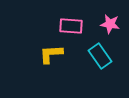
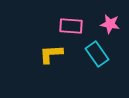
cyan rectangle: moved 3 px left, 2 px up
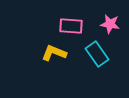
yellow L-shape: moved 3 px right, 1 px up; rotated 25 degrees clockwise
